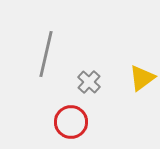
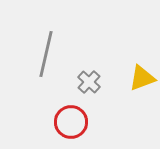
yellow triangle: rotated 16 degrees clockwise
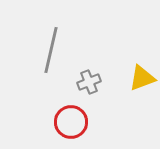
gray line: moved 5 px right, 4 px up
gray cross: rotated 25 degrees clockwise
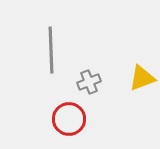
gray line: rotated 15 degrees counterclockwise
red circle: moved 2 px left, 3 px up
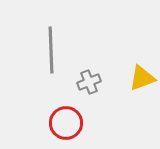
red circle: moved 3 px left, 4 px down
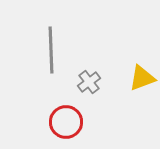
gray cross: rotated 15 degrees counterclockwise
red circle: moved 1 px up
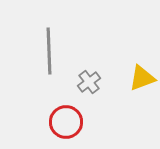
gray line: moved 2 px left, 1 px down
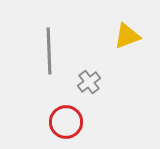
yellow triangle: moved 15 px left, 42 px up
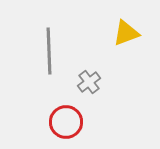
yellow triangle: moved 1 px left, 3 px up
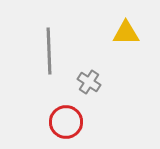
yellow triangle: rotated 20 degrees clockwise
gray cross: rotated 20 degrees counterclockwise
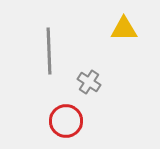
yellow triangle: moved 2 px left, 4 px up
red circle: moved 1 px up
